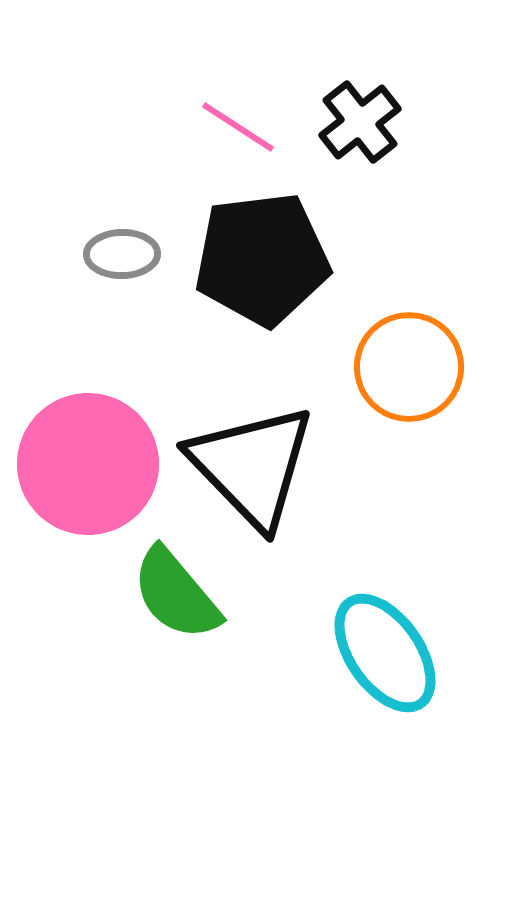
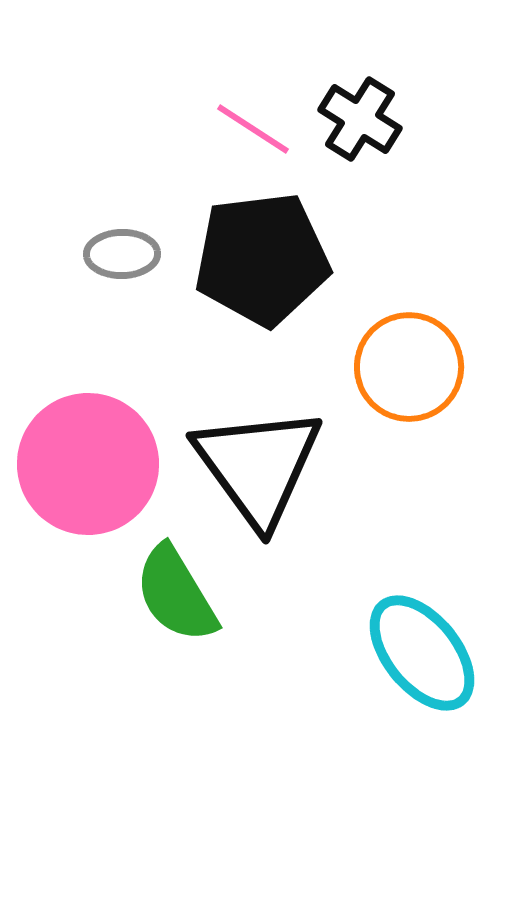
black cross: moved 3 px up; rotated 20 degrees counterclockwise
pink line: moved 15 px right, 2 px down
black triangle: moved 6 px right; rotated 8 degrees clockwise
green semicircle: rotated 9 degrees clockwise
cyan ellipse: moved 37 px right; rotated 4 degrees counterclockwise
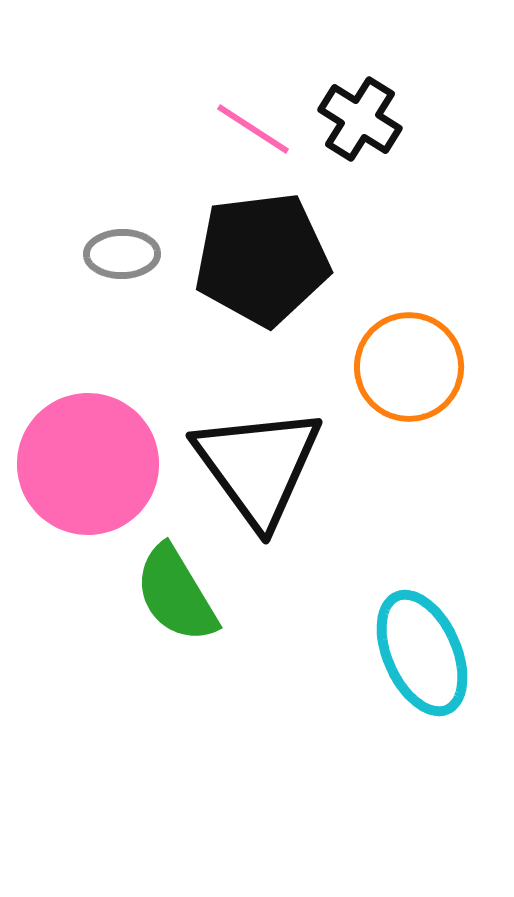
cyan ellipse: rotated 15 degrees clockwise
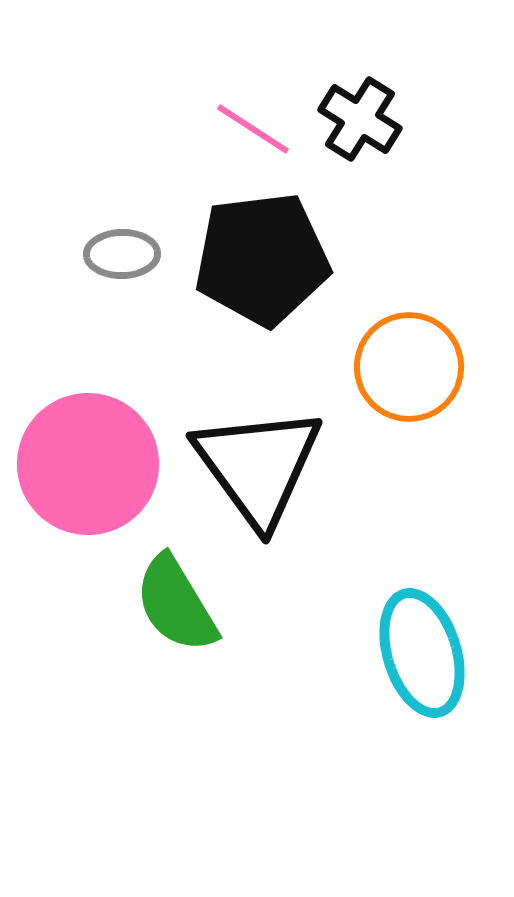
green semicircle: moved 10 px down
cyan ellipse: rotated 7 degrees clockwise
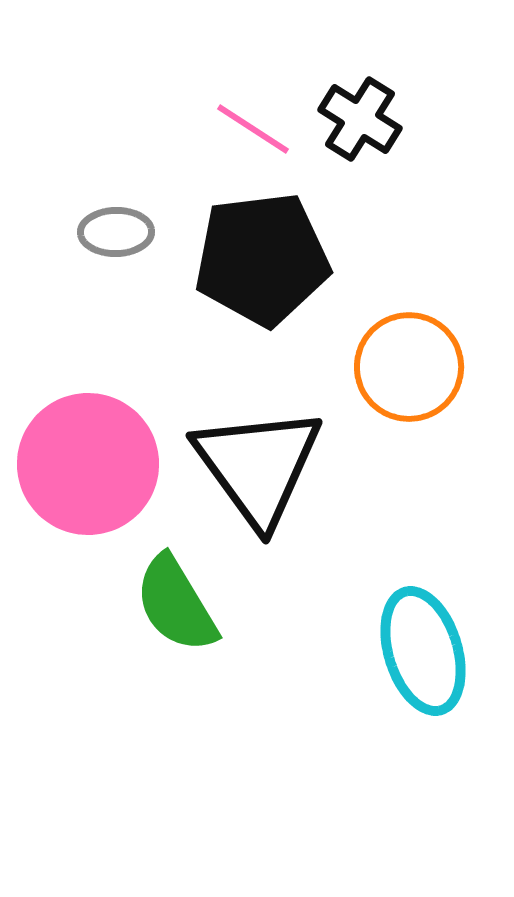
gray ellipse: moved 6 px left, 22 px up
cyan ellipse: moved 1 px right, 2 px up
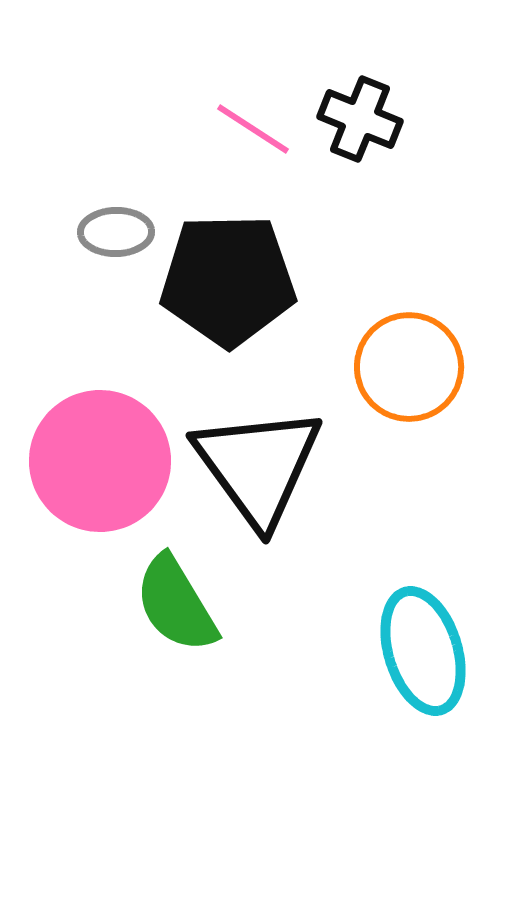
black cross: rotated 10 degrees counterclockwise
black pentagon: moved 34 px left, 21 px down; rotated 6 degrees clockwise
pink circle: moved 12 px right, 3 px up
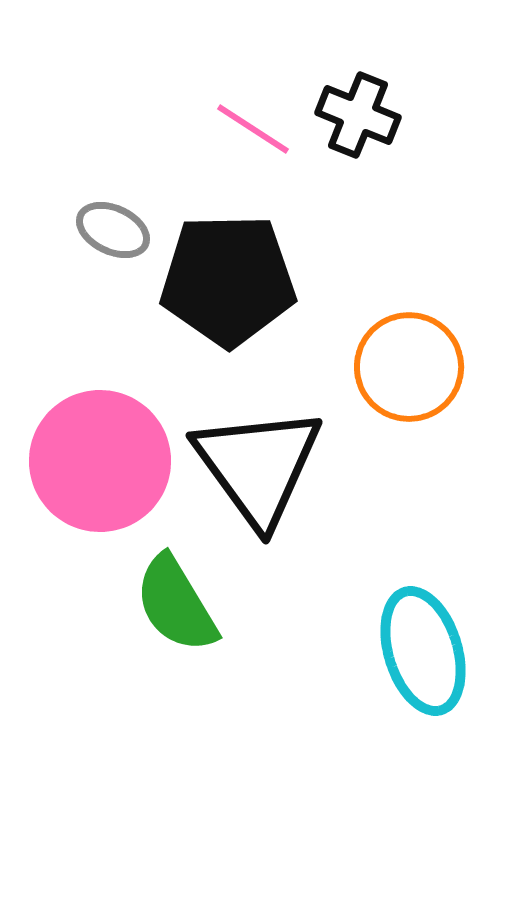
black cross: moved 2 px left, 4 px up
gray ellipse: moved 3 px left, 2 px up; rotated 26 degrees clockwise
